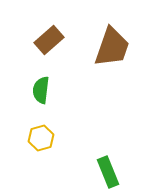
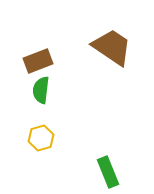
brown rectangle: moved 11 px left, 21 px down; rotated 20 degrees clockwise
brown trapezoid: rotated 75 degrees counterclockwise
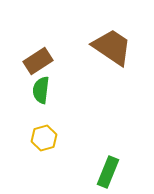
brown rectangle: rotated 12 degrees counterclockwise
yellow hexagon: moved 3 px right
green rectangle: rotated 44 degrees clockwise
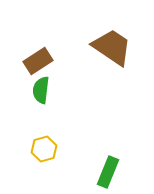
yellow hexagon: moved 11 px down
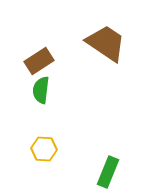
brown trapezoid: moved 6 px left, 4 px up
brown rectangle: moved 1 px right
yellow hexagon: rotated 20 degrees clockwise
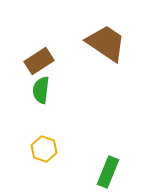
yellow hexagon: rotated 15 degrees clockwise
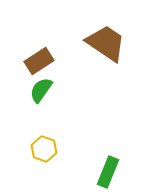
green semicircle: rotated 28 degrees clockwise
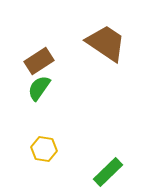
green semicircle: moved 2 px left, 2 px up
yellow hexagon: rotated 10 degrees counterclockwise
green rectangle: rotated 24 degrees clockwise
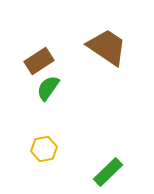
brown trapezoid: moved 1 px right, 4 px down
green semicircle: moved 9 px right
yellow hexagon: rotated 20 degrees counterclockwise
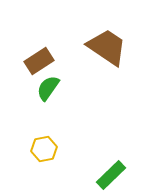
green rectangle: moved 3 px right, 3 px down
